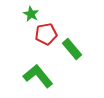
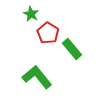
red pentagon: moved 2 px right, 1 px up; rotated 30 degrees counterclockwise
green L-shape: moved 1 px left, 1 px down
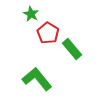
green L-shape: moved 2 px down
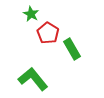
green rectangle: rotated 10 degrees clockwise
green L-shape: moved 4 px left
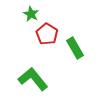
red pentagon: moved 1 px left, 1 px down
green rectangle: moved 3 px right, 1 px up
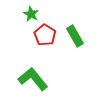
red pentagon: moved 2 px left, 1 px down
green rectangle: moved 12 px up
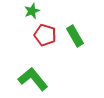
green star: moved 1 px right, 3 px up; rotated 21 degrees clockwise
red pentagon: rotated 15 degrees counterclockwise
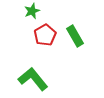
red pentagon: rotated 25 degrees clockwise
